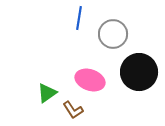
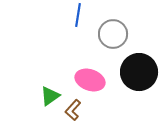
blue line: moved 1 px left, 3 px up
green triangle: moved 3 px right, 3 px down
brown L-shape: rotated 75 degrees clockwise
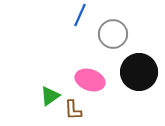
blue line: moved 2 px right; rotated 15 degrees clockwise
brown L-shape: rotated 45 degrees counterclockwise
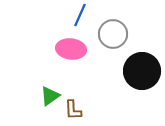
black circle: moved 3 px right, 1 px up
pink ellipse: moved 19 px left, 31 px up; rotated 12 degrees counterclockwise
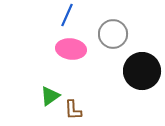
blue line: moved 13 px left
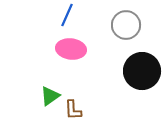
gray circle: moved 13 px right, 9 px up
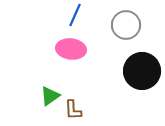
blue line: moved 8 px right
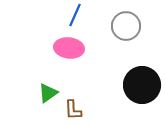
gray circle: moved 1 px down
pink ellipse: moved 2 px left, 1 px up
black circle: moved 14 px down
green triangle: moved 2 px left, 3 px up
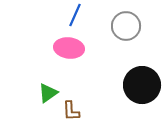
brown L-shape: moved 2 px left, 1 px down
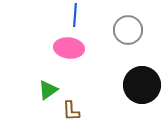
blue line: rotated 20 degrees counterclockwise
gray circle: moved 2 px right, 4 px down
green triangle: moved 3 px up
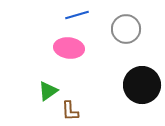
blue line: moved 2 px right; rotated 70 degrees clockwise
gray circle: moved 2 px left, 1 px up
green triangle: moved 1 px down
brown L-shape: moved 1 px left
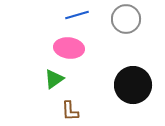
gray circle: moved 10 px up
black circle: moved 9 px left
green triangle: moved 6 px right, 12 px up
